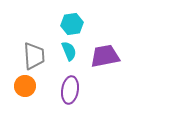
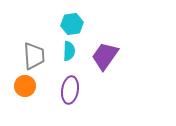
cyan semicircle: rotated 24 degrees clockwise
purple trapezoid: rotated 44 degrees counterclockwise
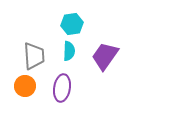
purple ellipse: moved 8 px left, 2 px up
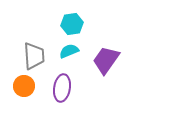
cyan semicircle: rotated 114 degrees counterclockwise
purple trapezoid: moved 1 px right, 4 px down
orange circle: moved 1 px left
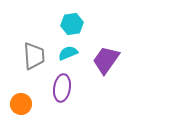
cyan semicircle: moved 1 px left, 2 px down
orange circle: moved 3 px left, 18 px down
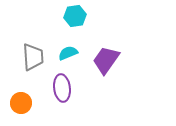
cyan hexagon: moved 3 px right, 8 px up
gray trapezoid: moved 1 px left, 1 px down
purple ellipse: rotated 16 degrees counterclockwise
orange circle: moved 1 px up
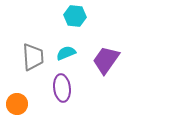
cyan hexagon: rotated 15 degrees clockwise
cyan semicircle: moved 2 px left
orange circle: moved 4 px left, 1 px down
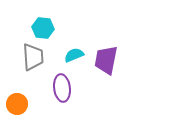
cyan hexagon: moved 32 px left, 12 px down
cyan semicircle: moved 8 px right, 2 px down
purple trapezoid: rotated 24 degrees counterclockwise
